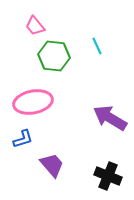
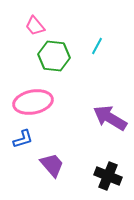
cyan line: rotated 54 degrees clockwise
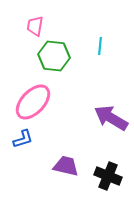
pink trapezoid: rotated 50 degrees clockwise
cyan line: moved 3 px right; rotated 24 degrees counterclockwise
pink ellipse: rotated 36 degrees counterclockwise
purple arrow: moved 1 px right
purple trapezoid: moved 14 px right, 1 px down; rotated 36 degrees counterclockwise
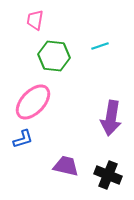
pink trapezoid: moved 6 px up
cyan line: rotated 66 degrees clockwise
purple arrow: rotated 112 degrees counterclockwise
black cross: moved 1 px up
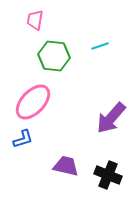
purple arrow: rotated 32 degrees clockwise
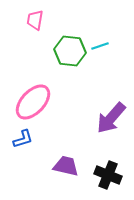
green hexagon: moved 16 px right, 5 px up
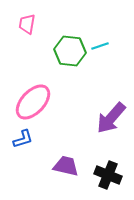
pink trapezoid: moved 8 px left, 4 px down
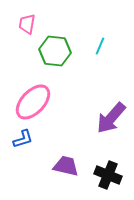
cyan line: rotated 48 degrees counterclockwise
green hexagon: moved 15 px left
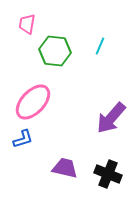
purple trapezoid: moved 1 px left, 2 px down
black cross: moved 1 px up
